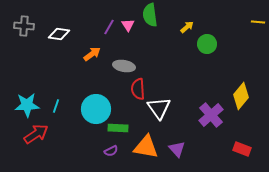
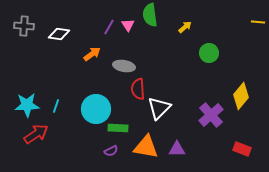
yellow arrow: moved 2 px left
green circle: moved 2 px right, 9 px down
white triangle: rotated 20 degrees clockwise
purple triangle: rotated 48 degrees counterclockwise
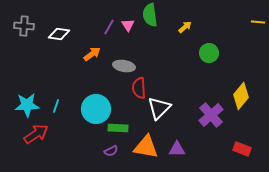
red semicircle: moved 1 px right, 1 px up
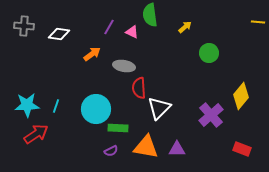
pink triangle: moved 4 px right, 7 px down; rotated 32 degrees counterclockwise
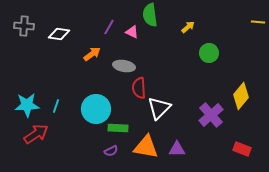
yellow arrow: moved 3 px right
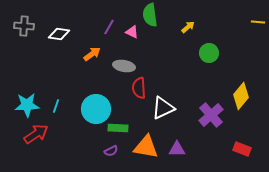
white triangle: moved 4 px right; rotated 20 degrees clockwise
